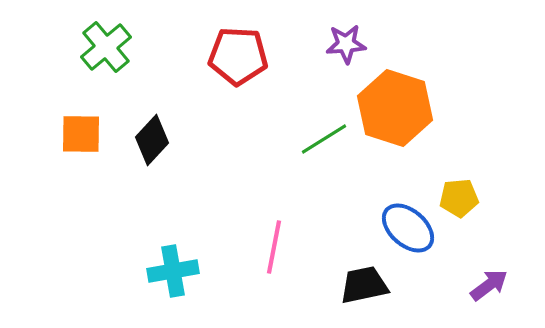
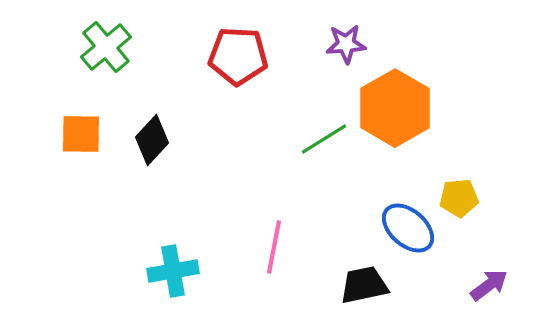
orange hexagon: rotated 12 degrees clockwise
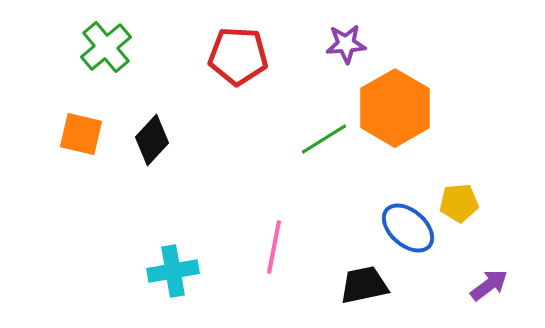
orange square: rotated 12 degrees clockwise
yellow pentagon: moved 5 px down
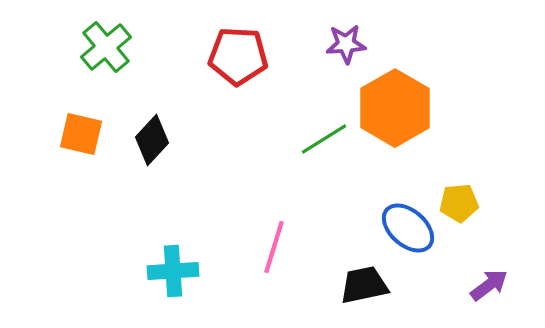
pink line: rotated 6 degrees clockwise
cyan cross: rotated 6 degrees clockwise
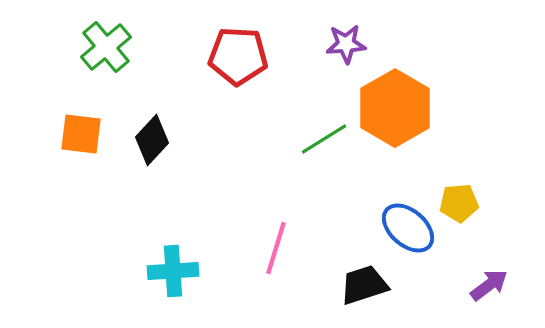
orange square: rotated 6 degrees counterclockwise
pink line: moved 2 px right, 1 px down
black trapezoid: rotated 6 degrees counterclockwise
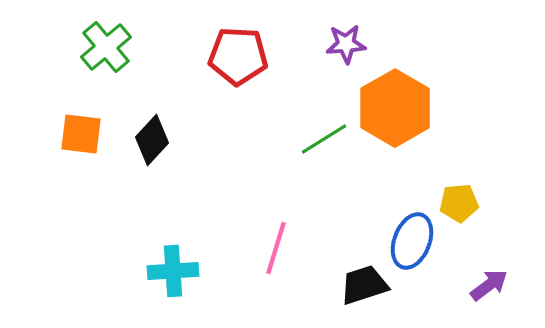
blue ellipse: moved 4 px right, 13 px down; rotated 70 degrees clockwise
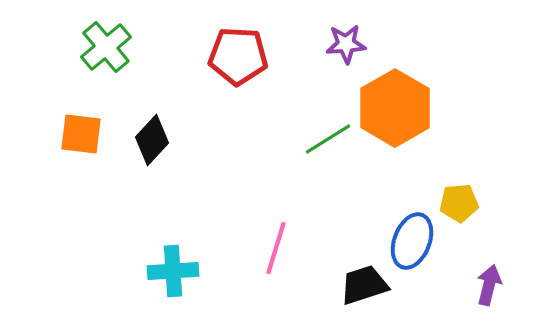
green line: moved 4 px right
purple arrow: rotated 39 degrees counterclockwise
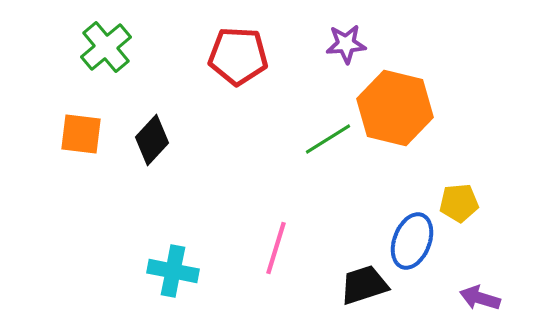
orange hexagon: rotated 16 degrees counterclockwise
cyan cross: rotated 15 degrees clockwise
purple arrow: moved 9 px left, 13 px down; rotated 87 degrees counterclockwise
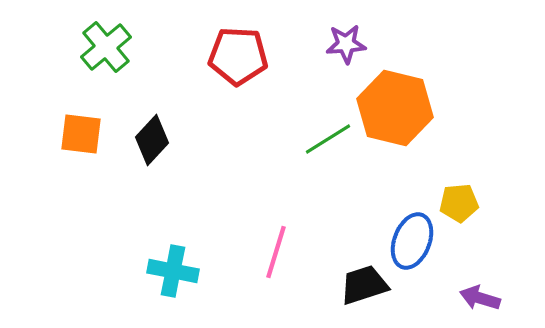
pink line: moved 4 px down
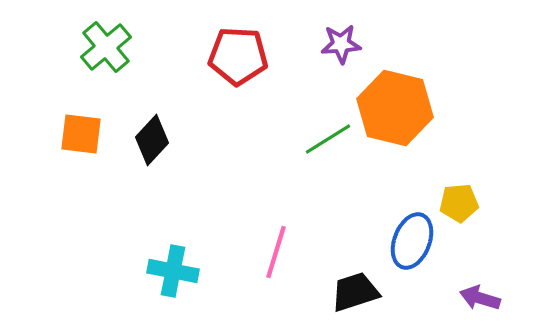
purple star: moved 5 px left
black trapezoid: moved 9 px left, 7 px down
